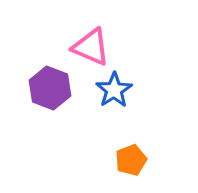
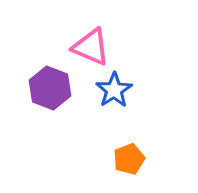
orange pentagon: moved 2 px left, 1 px up
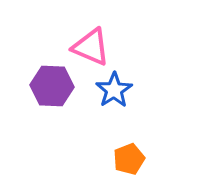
purple hexagon: moved 2 px right, 2 px up; rotated 18 degrees counterclockwise
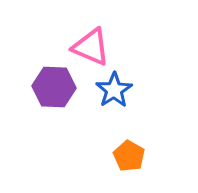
purple hexagon: moved 2 px right, 1 px down
orange pentagon: moved 3 px up; rotated 20 degrees counterclockwise
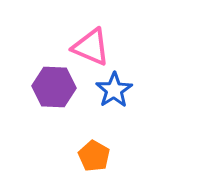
orange pentagon: moved 35 px left
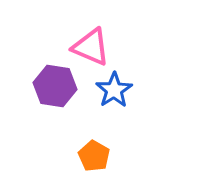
purple hexagon: moved 1 px right, 1 px up; rotated 6 degrees clockwise
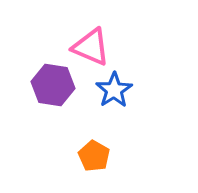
purple hexagon: moved 2 px left, 1 px up
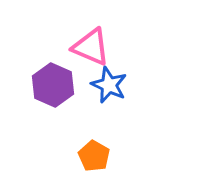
purple hexagon: rotated 15 degrees clockwise
blue star: moved 5 px left, 5 px up; rotated 15 degrees counterclockwise
